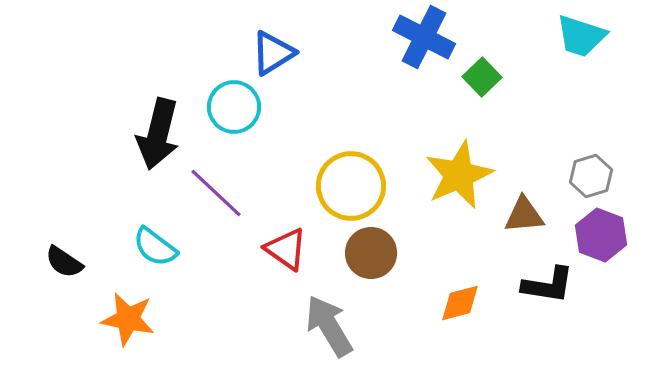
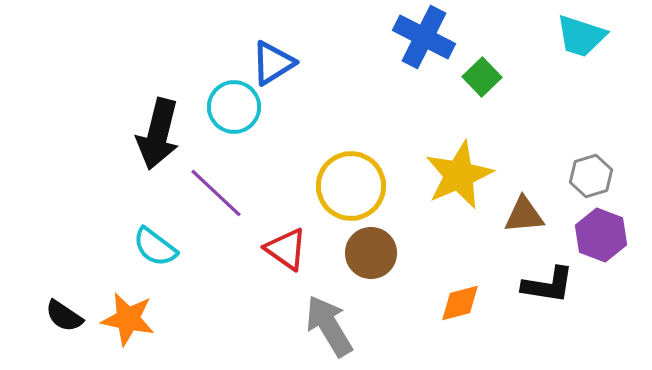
blue triangle: moved 10 px down
black semicircle: moved 54 px down
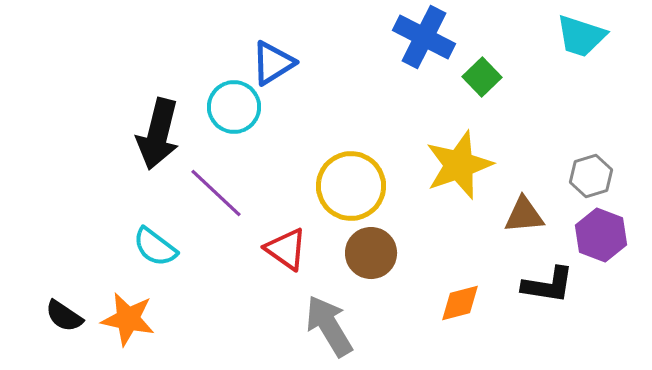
yellow star: moved 10 px up; rotated 4 degrees clockwise
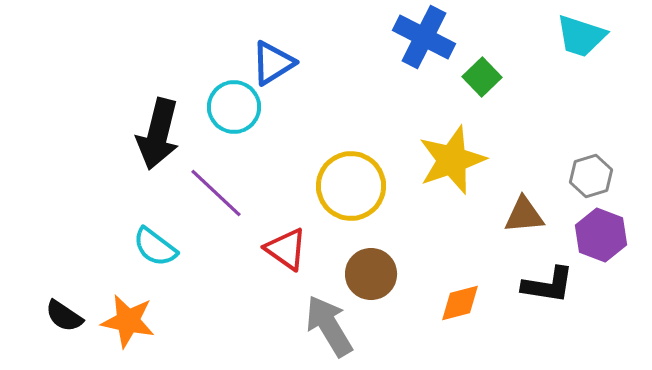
yellow star: moved 7 px left, 5 px up
brown circle: moved 21 px down
orange star: moved 2 px down
